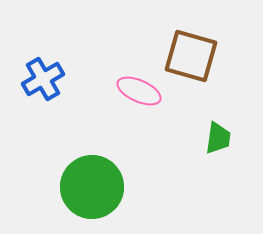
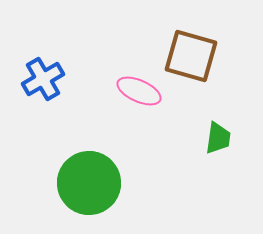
green circle: moved 3 px left, 4 px up
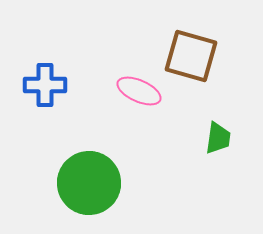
blue cross: moved 2 px right, 6 px down; rotated 30 degrees clockwise
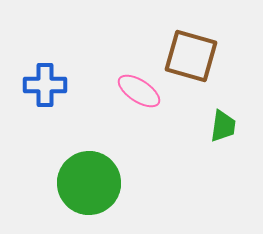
pink ellipse: rotated 9 degrees clockwise
green trapezoid: moved 5 px right, 12 px up
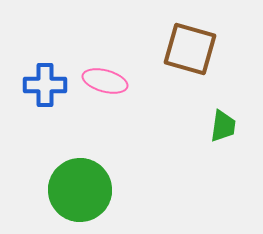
brown square: moved 1 px left, 7 px up
pink ellipse: moved 34 px left, 10 px up; rotated 18 degrees counterclockwise
green circle: moved 9 px left, 7 px down
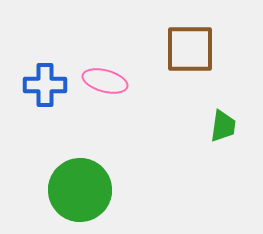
brown square: rotated 16 degrees counterclockwise
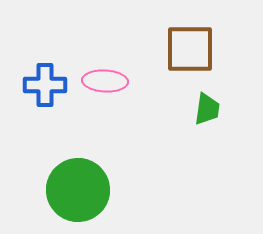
pink ellipse: rotated 12 degrees counterclockwise
green trapezoid: moved 16 px left, 17 px up
green circle: moved 2 px left
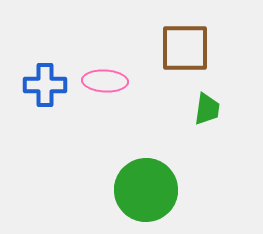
brown square: moved 5 px left, 1 px up
green circle: moved 68 px right
